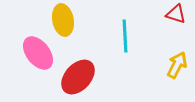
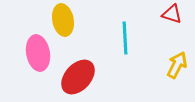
red triangle: moved 4 px left
cyan line: moved 2 px down
pink ellipse: rotated 28 degrees clockwise
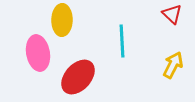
red triangle: rotated 25 degrees clockwise
yellow ellipse: moved 1 px left; rotated 12 degrees clockwise
cyan line: moved 3 px left, 3 px down
yellow arrow: moved 4 px left
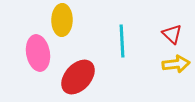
red triangle: moved 20 px down
yellow arrow: moved 3 px right, 1 px up; rotated 56 degrees clockwise
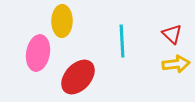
yellow ellipse: moved 1 px down
pink ellipse: rotated 20 degrees clockwise
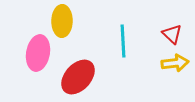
cyan line: moved 1 px right
yellow arrow: moved 1 px left, 1 px up
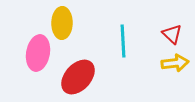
yellow ellipse: moved 2 px down
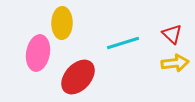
cyan line: moved 2 px down; rotated 76 degrees clockwise
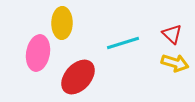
yellow arrow: rotated 24 degrees clockwise
